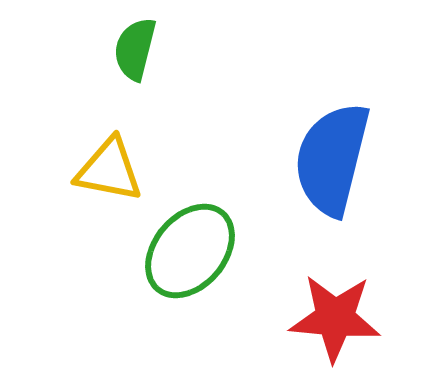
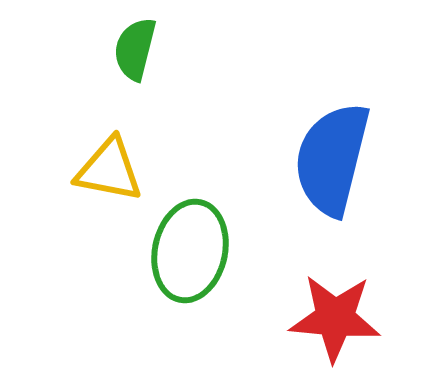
green ellipse: rotated 28 degrees counterclockwise
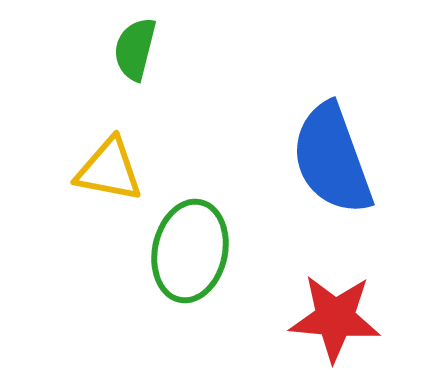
blue semicircle: rotated 34 degrees counterclockwise
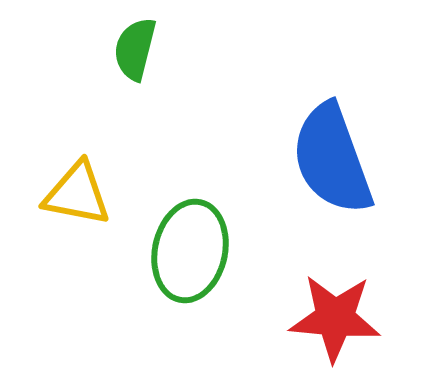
yellow triangle: moved 32 px left, 24 px down
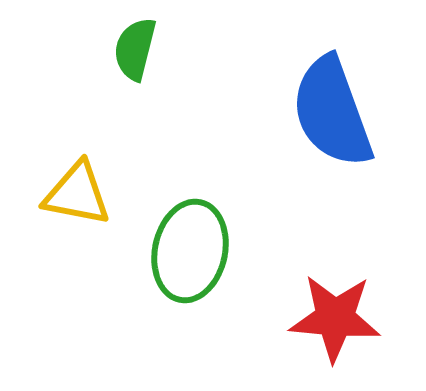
blue semicircle: moved 47 px up
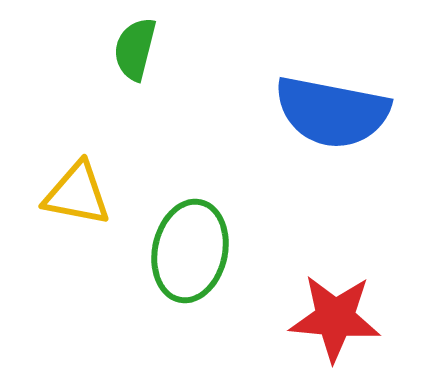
blue semicircle: rotated 59 degrees counterclockwise
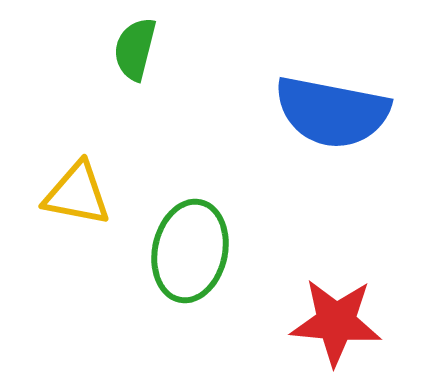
red star: moved 1 px right, 4 px down
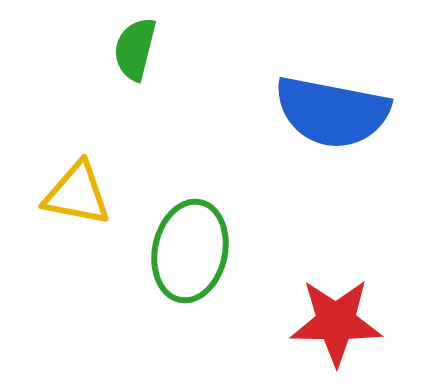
red star: rotated 4 degrees counterclockwise
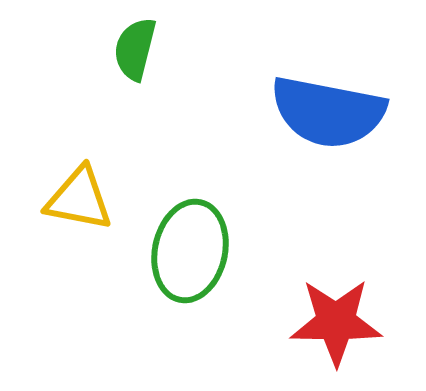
blue semicircle: moved 4 px left
yellow triangle: moved 2 px right, 5 px down
